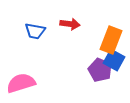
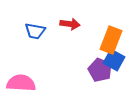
pink semicircle: rotated 20 degrees clockwise
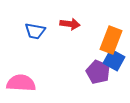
purple pentagon: moved 2 px left, 2 px down
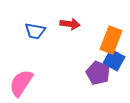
purple pentagon: moved 1 px down
pink semicircle: rotated 60 degrees counterclockwise
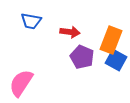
red arrow: moved 8 px down
blue trapezoid: moved 4 px left, 10 px up
blue square: moved 2 px right
purple pentagon: moved 16 px left, 16 px up
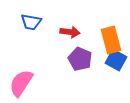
blue trapezoid: moved 1 px down
orange rectangle: rotated 36 degrees counterclockwise
purple pentagon: moved 2 px left, 2 px down
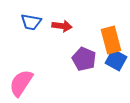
red arrow: moved 8 px left, 6 px up
purple pentagon: moved 4 px right
